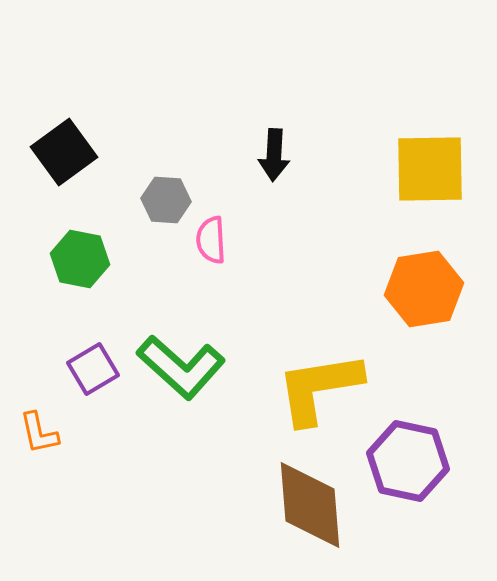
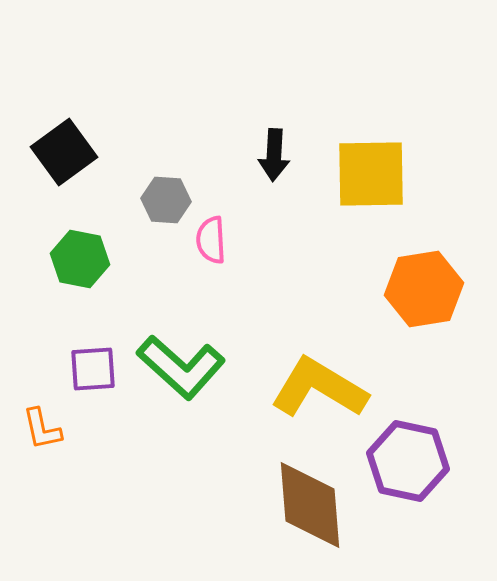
yellow square: moved 59 px left, 5 px down
purple square: rotated 27 degrees clockwise
yellow L-shape: rotated 40 degrees clockwise
orange L-shape: moved 3 px right, 4 px up
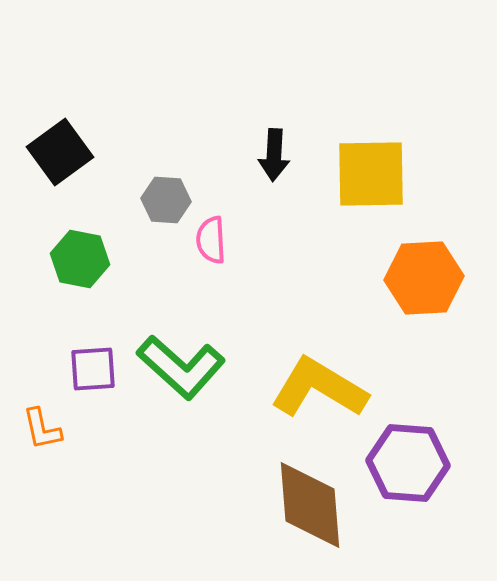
black square: moved 4 px left
orange hexagon: moved 11 px up; rotated 6 degrees clockwise
purple hexagon: moved 2 px down; rotated 8 degrees counterclockwise
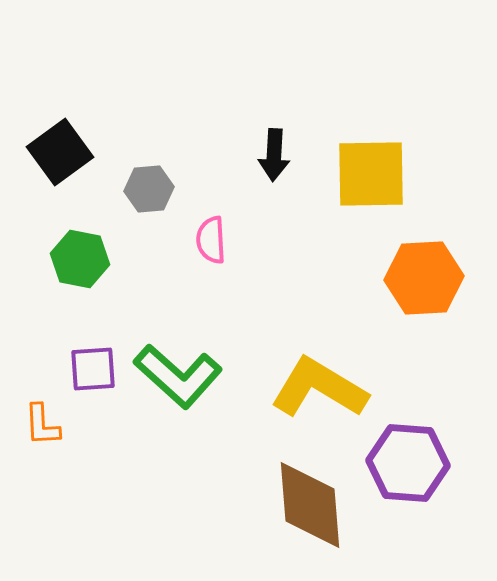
gray hexagon: moved 17 px left, 11 px up; rotated 9 degrees counterclockwise
green L-shape: moved 3 px left, 9 px down
orange L-shape: moved 4 px up; rotated 9 degrees clockwise
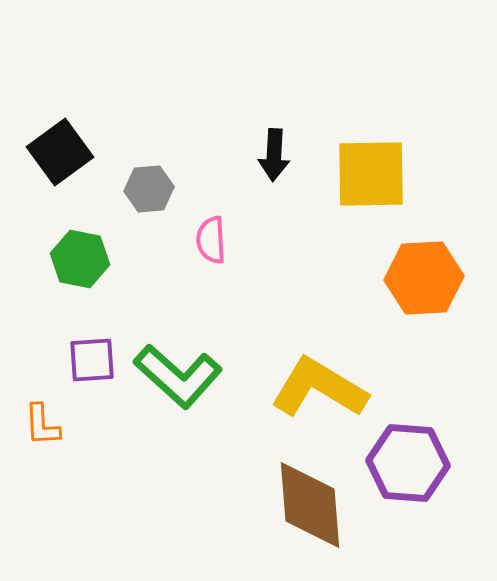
purple square: moved 1 px left, 9 px up
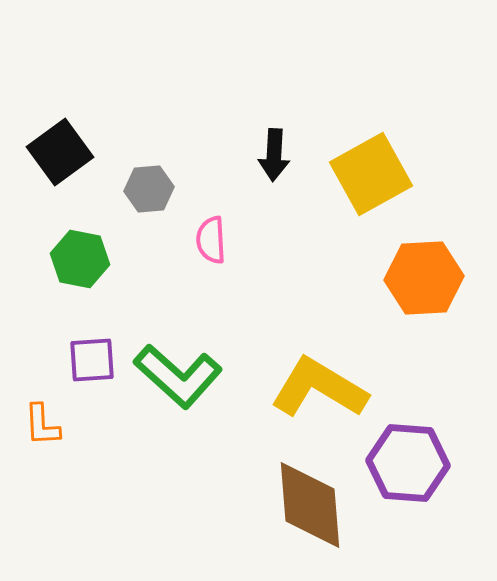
yellow square: rotated 28 degrees counterclockwise
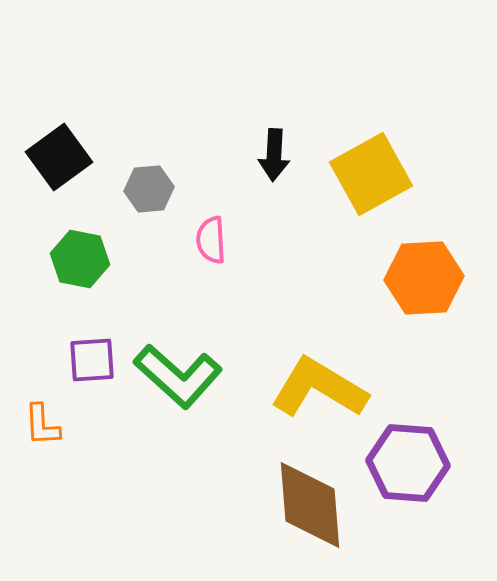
black square: moved 1 px left, 5 px down
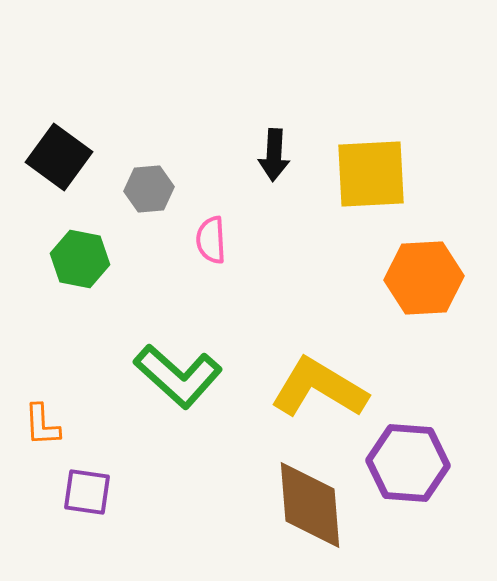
black square: rotated 18 degrees counterclockwise
yellow square: rotated 26 degrees clockwise
purple square: moved 5 px left, 132 px down; rotated 12 degrees clockwise
